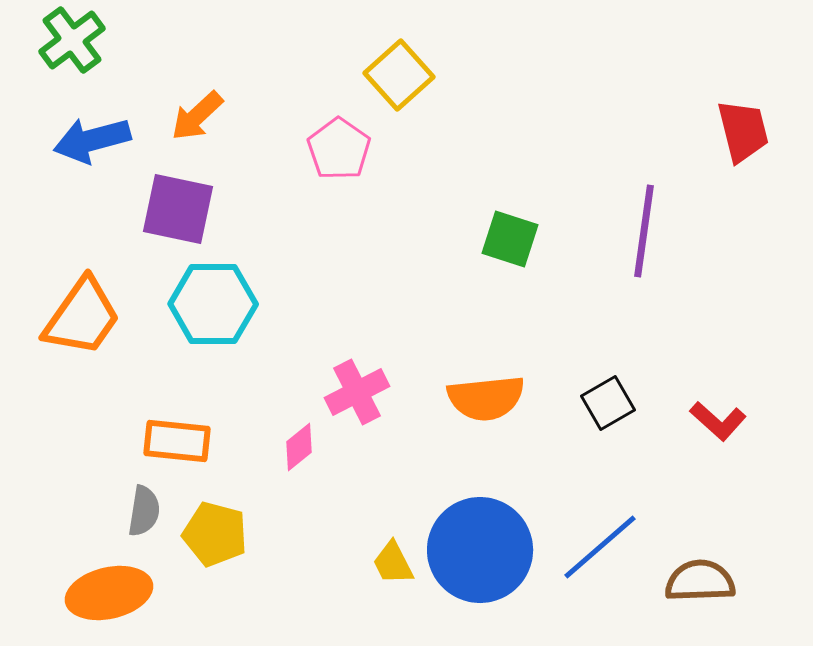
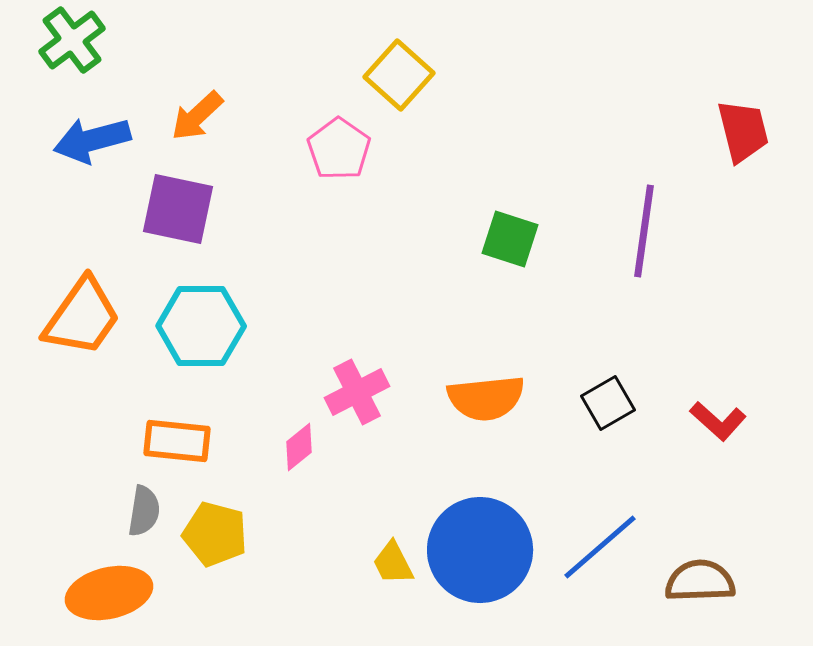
yellow square: rotated 6 degrees counterclockwise
cyan hexagon: moved 12 px left, 22 px down
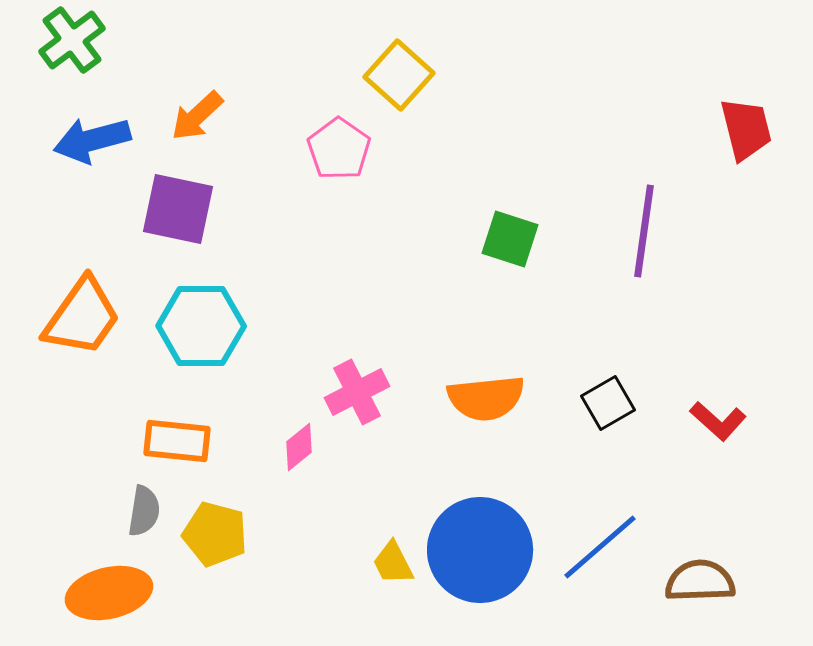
red trapezoid: moved 3 px right, 2 px up
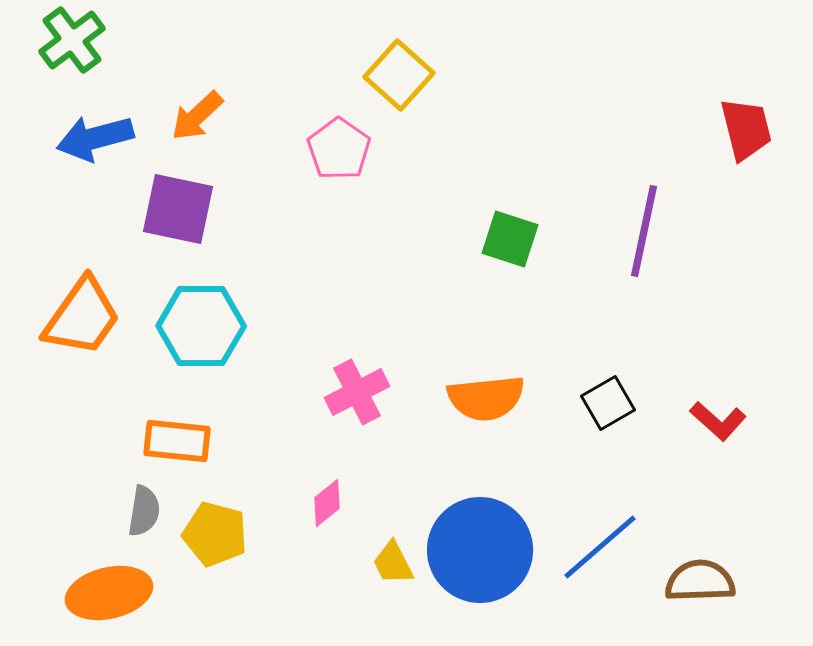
blue arrow: moved 3 px right, 2 px up
purple line: rotated 4 degrees clockwise
pink diamond: moved 28 px right, 56 px down
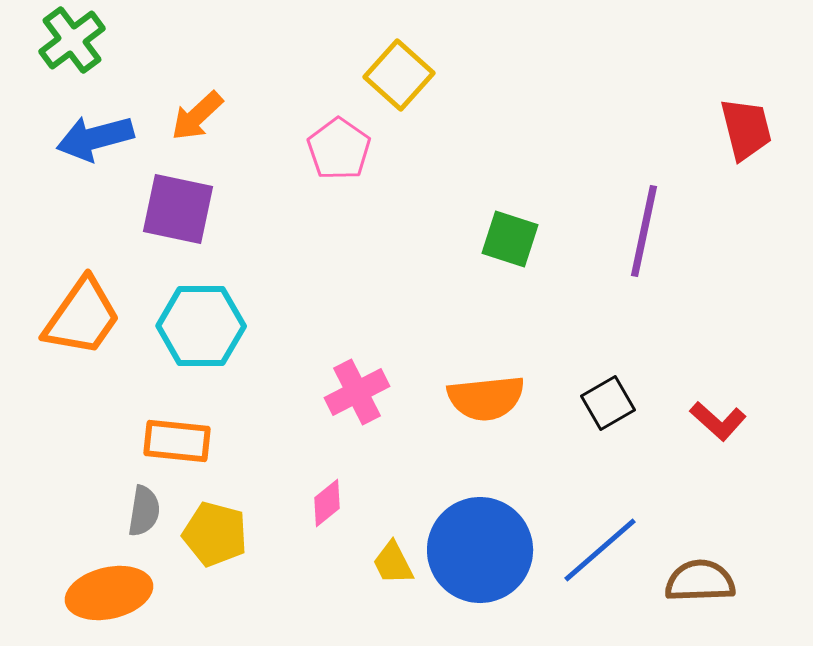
blue line: moved 3 px down
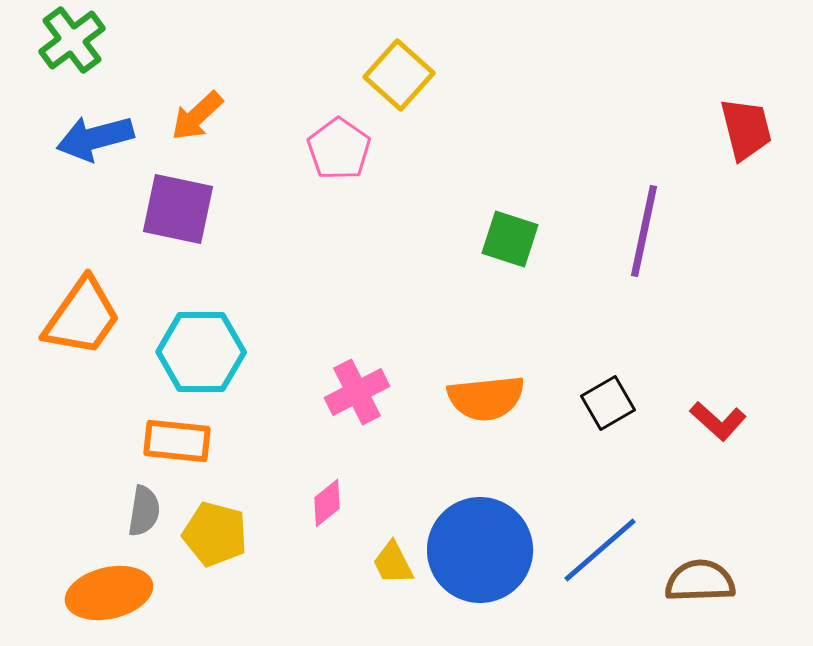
cyan hexagon: moved 26 px down
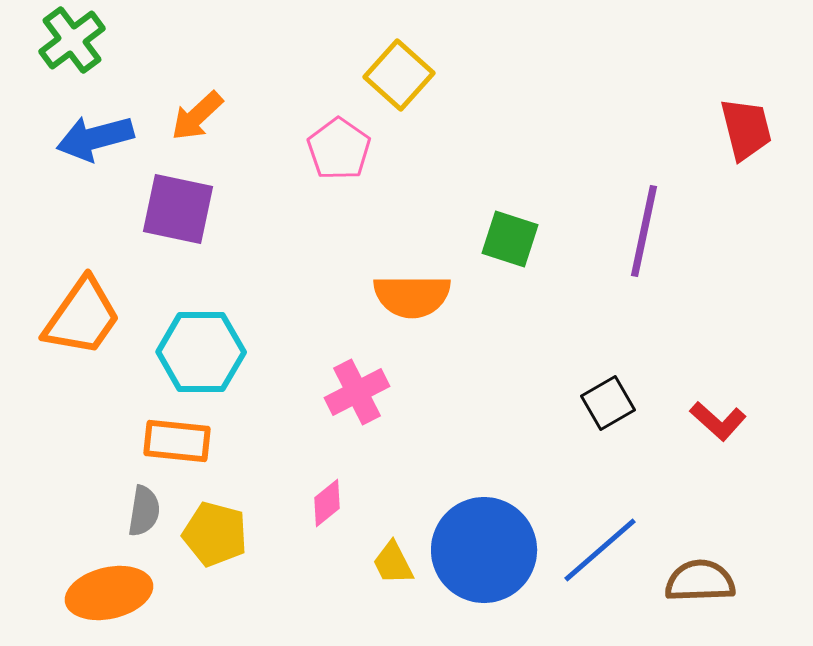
orange semicircle: moved 74 px left, 102 px up; rotated 6 degrees clockwise
blue circle: moved 4 px right
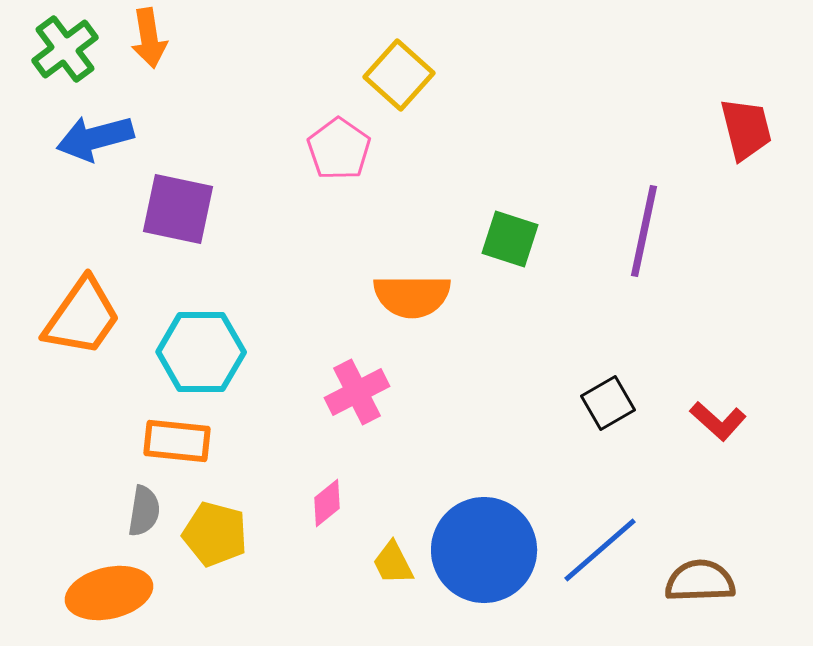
green cross: moved 7 px left, 9 px down
orange arrow: moved 48 px left, 78 px up; rotated 56 degrees counterclockwise
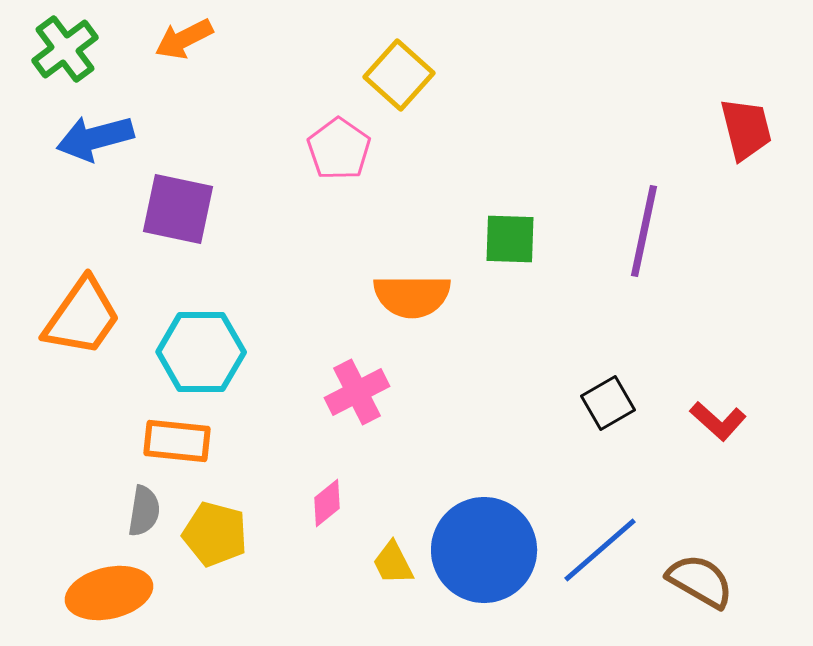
orange arrow: moved 35 px right, 1 px down; rotated 72 degrees clockwise
green square: rotated 16 degrees counterclockwise
brown semicircle: rotated 32 degrees clockwise
